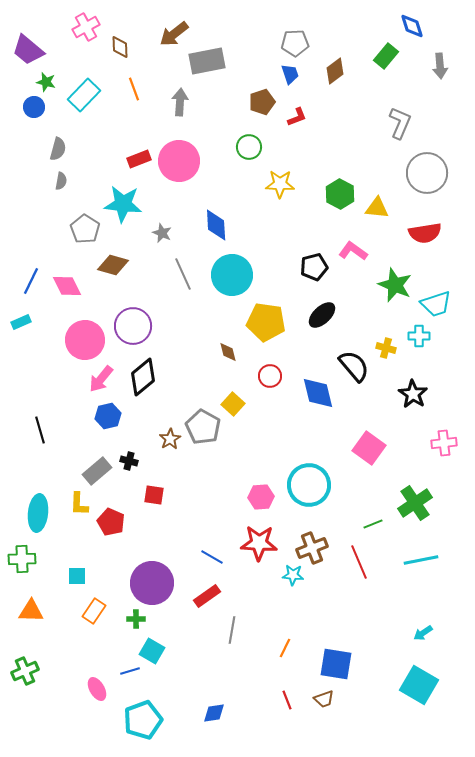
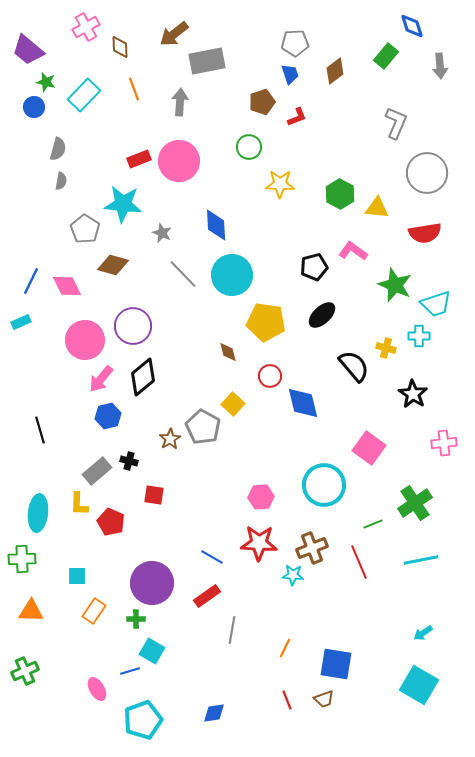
gray L-shape at (400, 123): moved 4 px left
gray line at (183, 274): rotated 20 degrees counterclockwise
blue diamond at (318, 393): moved 15 px left, 10 px down
cyan circle at (309, 485): moved 15 px right
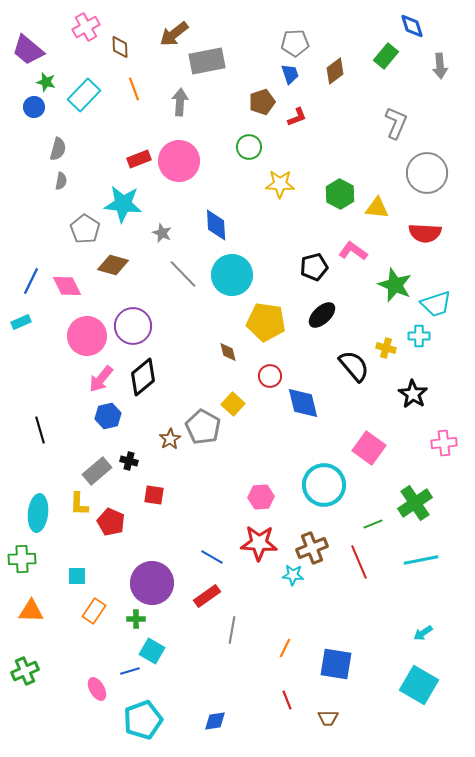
red semicircle at (425, 233): rotated 12 degrees clockwise
pink circle at (85, 340): moved 2 px right, 4 px up
brown trapezoid at (324, 699): moved 4 px right, 19 px down; rotated 20 degrees clockwise
blue diamond at (214, 713): moved 1 px right, 8 px down
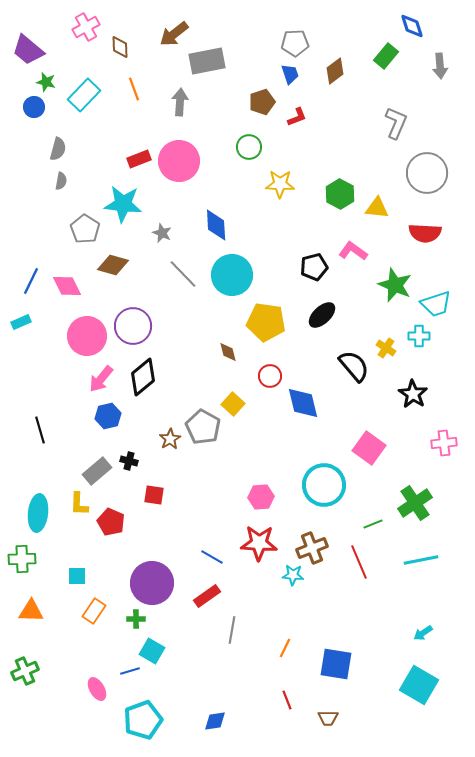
yellow cross at (386, 348): rotated 18 degrees clockwise
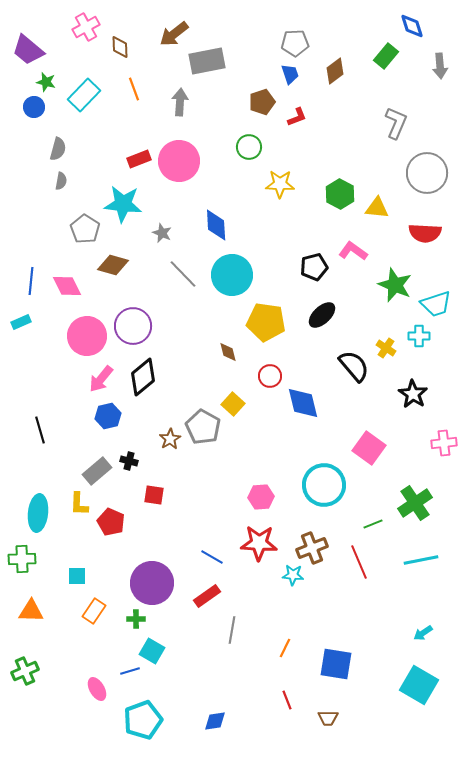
blue line at (31, 281): rotated 20 degrees counterclockwise
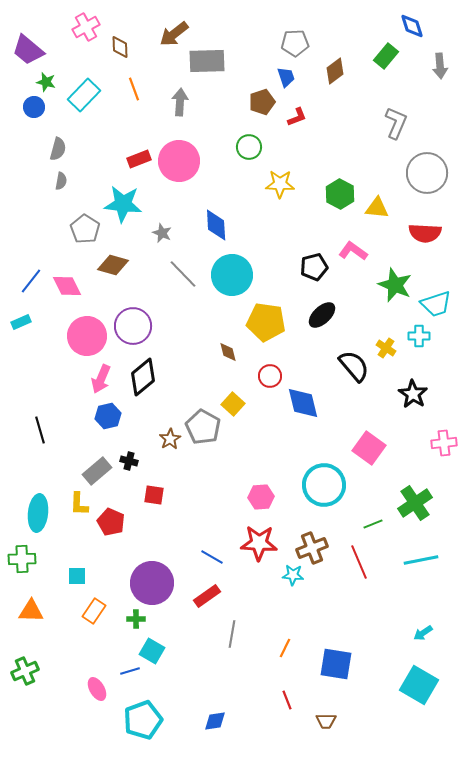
gray rectangle at (207, 61): rotated 9 degrees clockwise
blue trapezoid at (290, 74): moved 4 px left, 3 px down
blue line at (31, 281): rotated 32 degrees clockwise
pink arrow at (101, 379): rotated 16 degrees counterclockwise
gray line at (232, 630): moved 4 px down
brown trapezoid at (328, 718): moved 2 px left, 3 px down
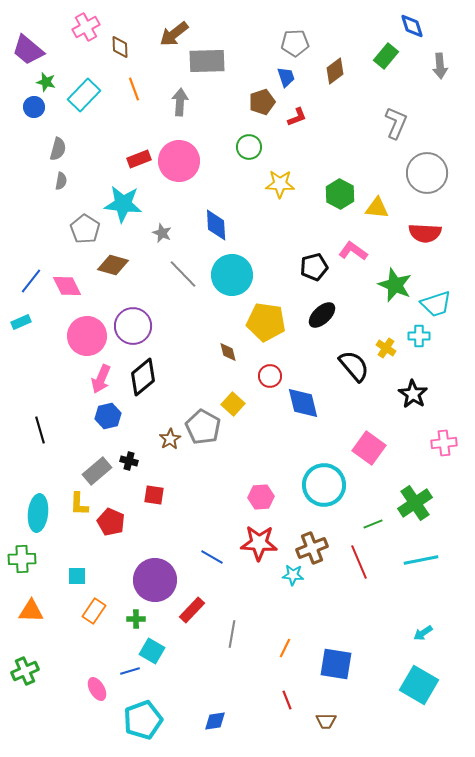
purple circle at (152, 583): moved 3 px right, 3 px up
red rectangle at (207, 596): moved 15 px left, 14 px down; rotated 12 degrees counterclockwise
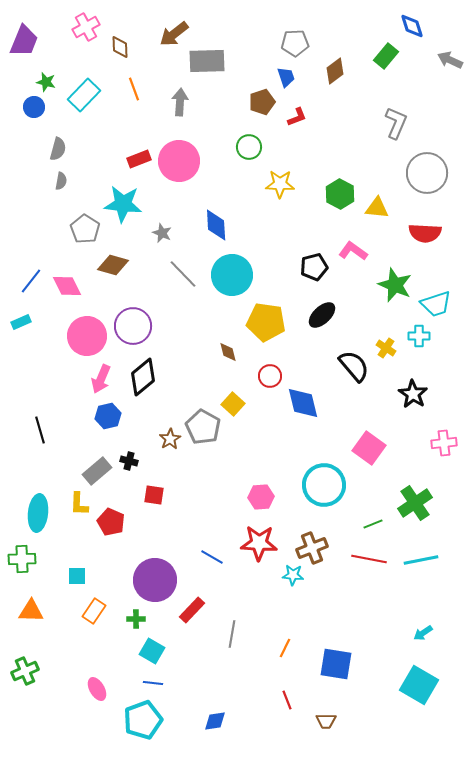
purple trapezoid at (28, 50): moved 4 px left, 9 px up; rotated 108 degrees counterclockwise
gray arrow at (440, 66): moved 10 px right, 6 px up; rotated 120 degrees clockwise
red line at (359, 562): moved 10 px right, 3 px up; rotated 56 degrees counterclockwise
blue line at (130, 671): moved 23 px right, 12 px down; rotated 24 degrees clockwise
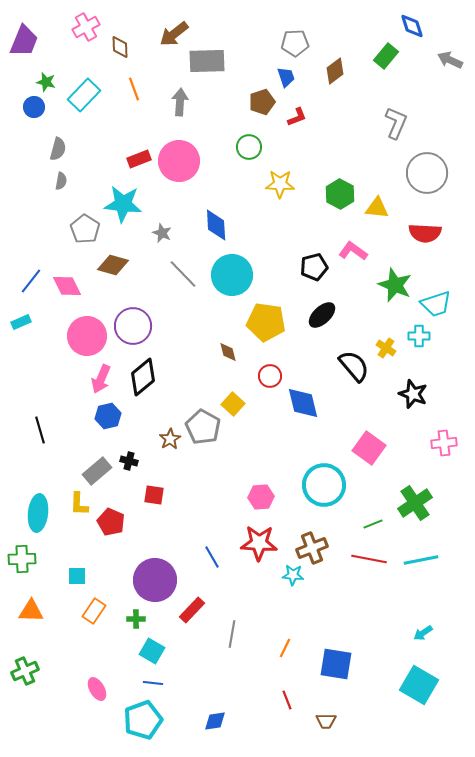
black star at (413, 394): rotated 12 degrees counterclockwise
blue line at (212, 557): rotated 30 degrees clockwise
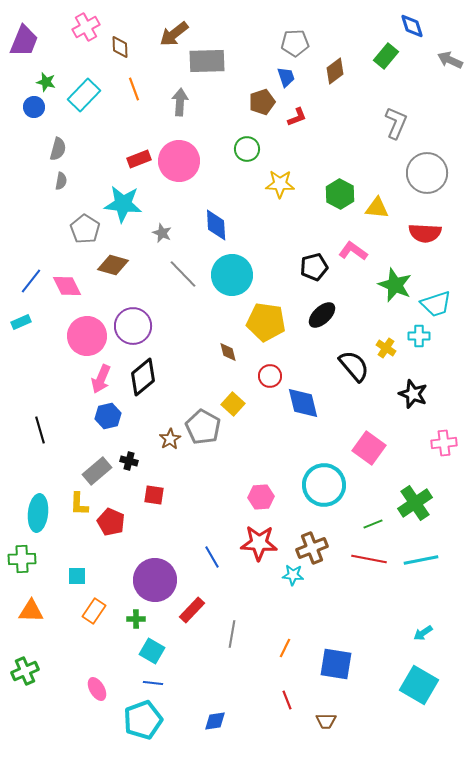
green circle at (249, 147): moved 2 px left, 2 px down
